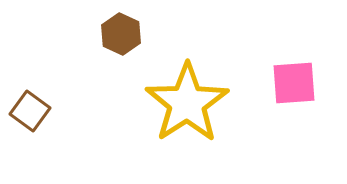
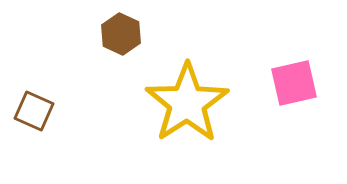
pink square: rotated 9 degrees counterclockwise
brown square: moved 4 px right; rotated 12 degrees counterclockwise
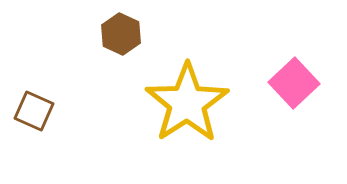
pink square: rotated 30 degrees counterclockwise
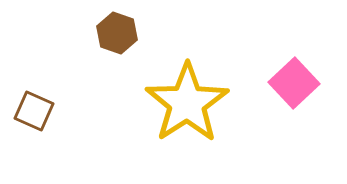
brown hexagon: moved 4 px left, 1 px up; rotated 6 degrees counterclockwise
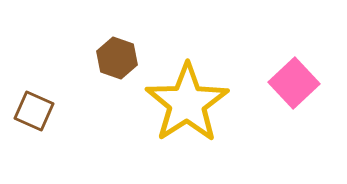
brown hexagon: moved 25 px down
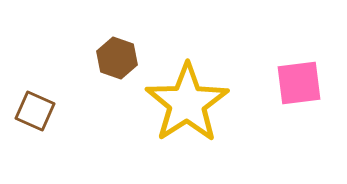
pink square: moved 5 px right; rotated 36 degrees clockwise
brown square: moved 1 px right
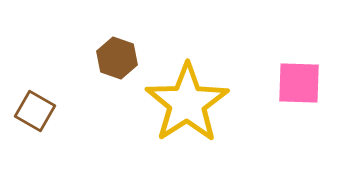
pink square: rotated 9 degrees clockwise
brown square: rotated 6 degrees clockwise
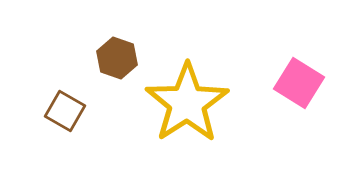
pink square: rotated 30 degrees clockwise
brown square: moved 30 px right
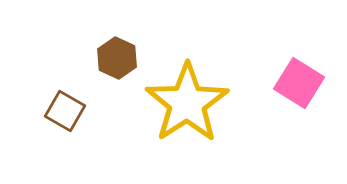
brown hexagon: rotated 6 degrees clockwise
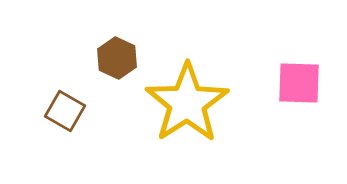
pink square: rotated 30 degrees counterclockwise
